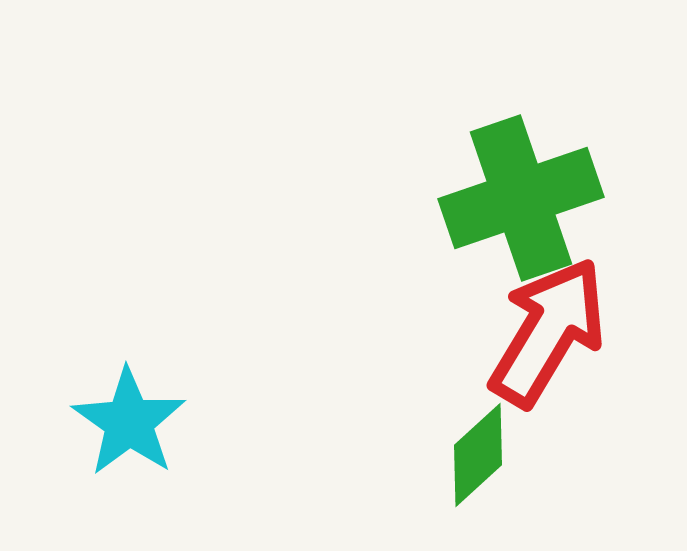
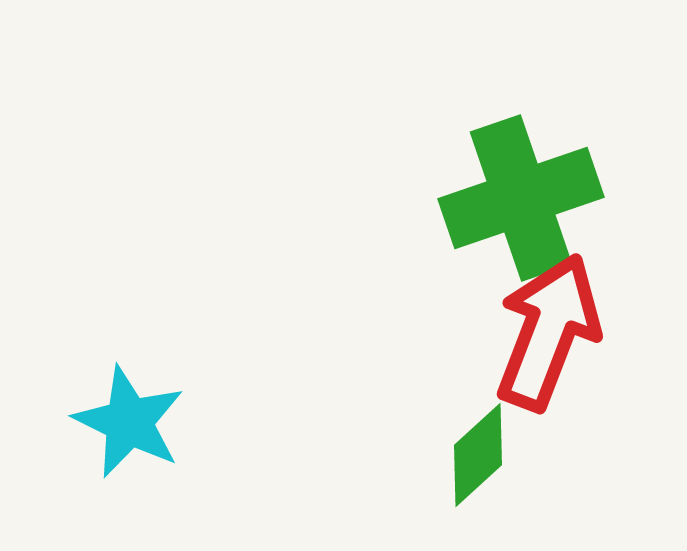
red arrow: rotated 10 degrees counterclockwise
cyan star: rotated 9 degrees counterclockwise
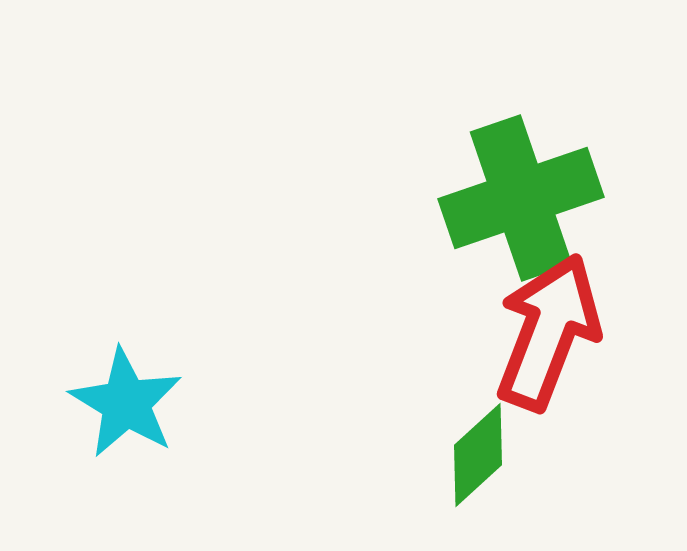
cyan star: moved 3 px left, 19 px up; rotated 5 degrees clockwise
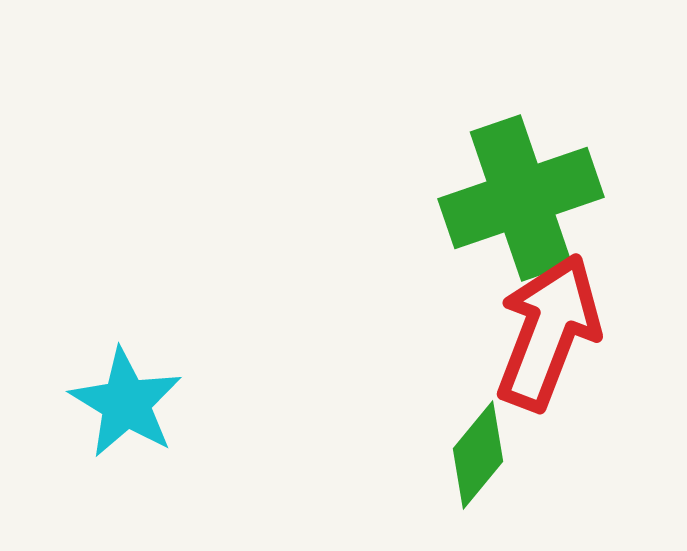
green diamond: rotated 8 degrees counterclockwise
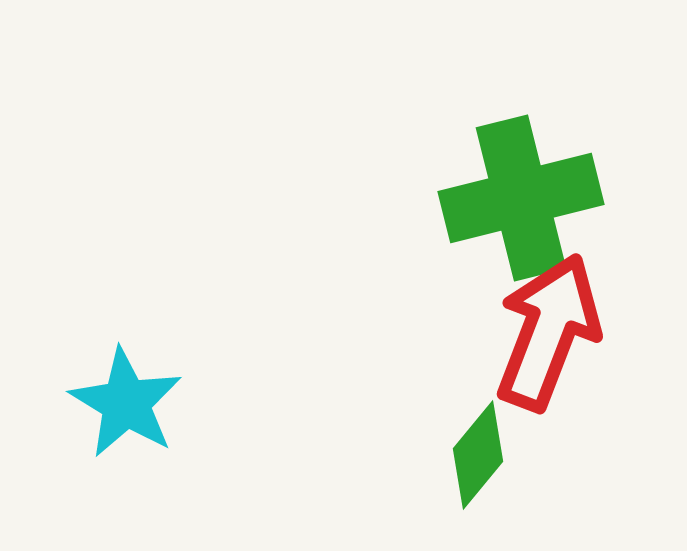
green cross: rotated 5 degrees clockwise
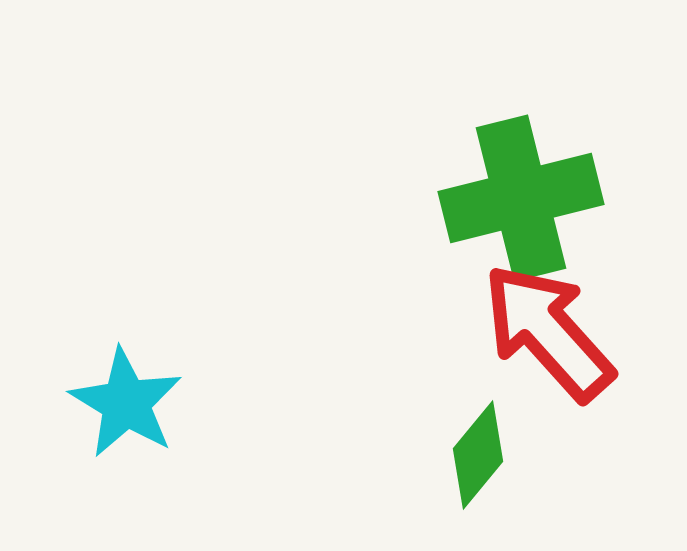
red arrow: rotated 63 degrees counterclockwise
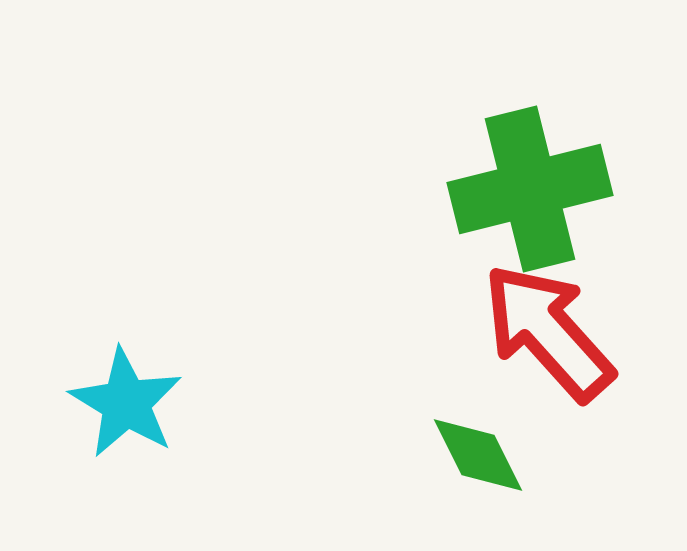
green cross: moved 9 px right, 9 px up
green diamond: rotated 66 degrees counterclockwise
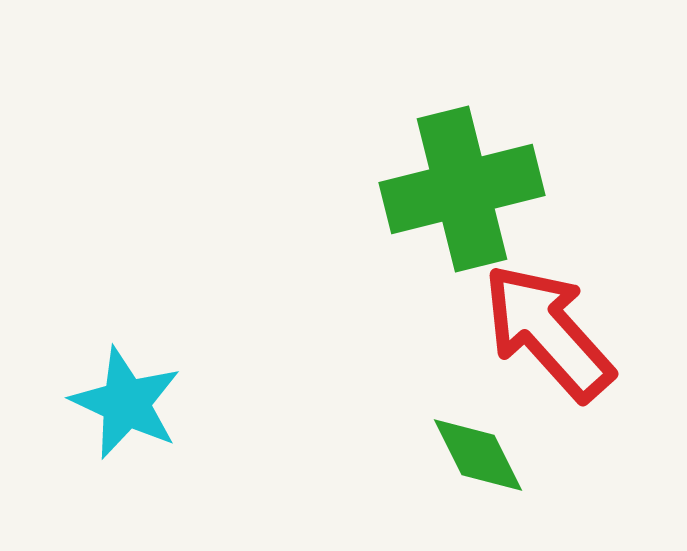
green cross: moved 68 px left
cyan star: rotated 6 degrees counterclockwise
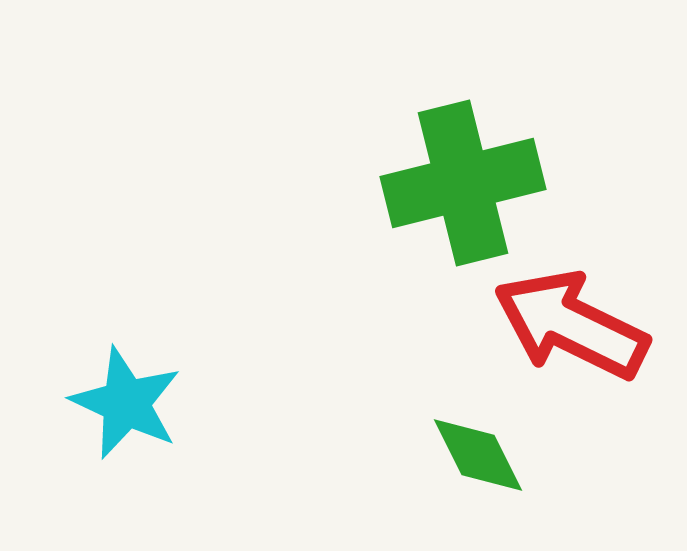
green cross: moved 1 px right, 6 px up
red arrow: moved 23 px right, 7 px up; rotated 22 degrees counterclockwise
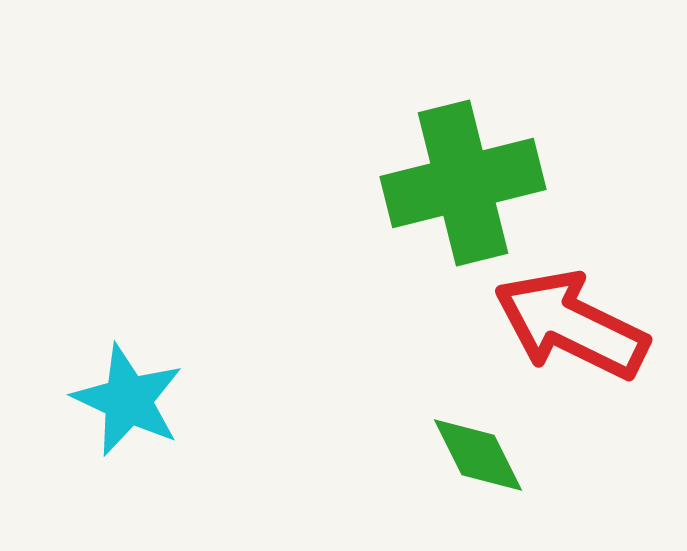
cyan star: moved 2 px right, 3 px up
